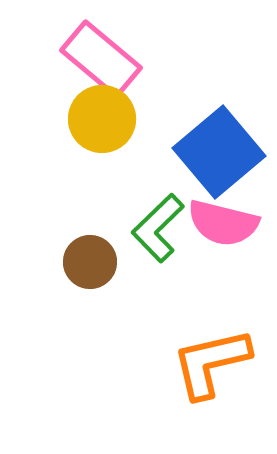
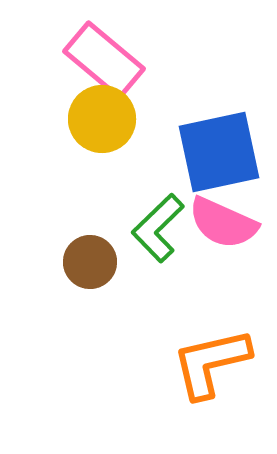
pink rectangle: moved 3 px right, 1 px down
blue square: rotated 28 degrees clockwise
pink semicircle: rotated 10 degrees clockwise
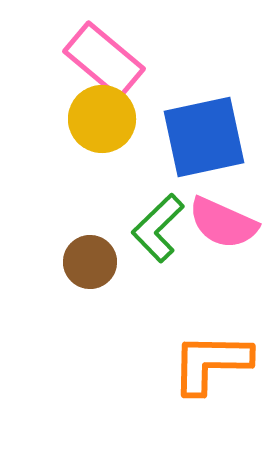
blue square: moved 15 px left, 15 px up
orange L-shape: rotated 14 degrees clockwise
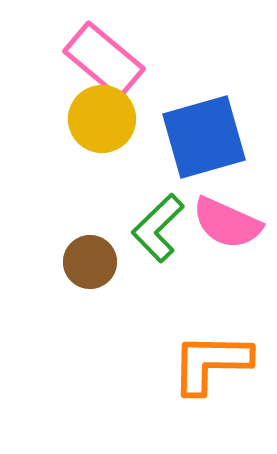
blue square: rotated 4 degrees counterclockwise
pink semicircle: moved 4 px right
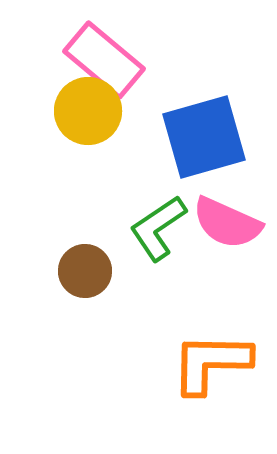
yellow circle: moved 14 px left, 8 px up
green L-shape: rotated 10 degrees clockwise
brown circle: moved 5 px left, 9 px down
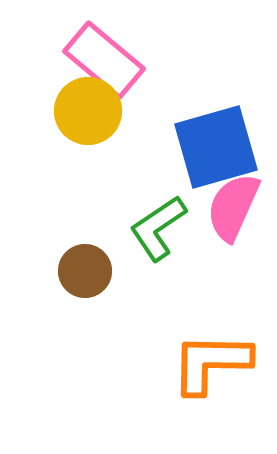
blue square: moved 12 px right, 10 px down
pink semicircle: moved 6 px right, 16 px up; rotated 90 degrees clockwise
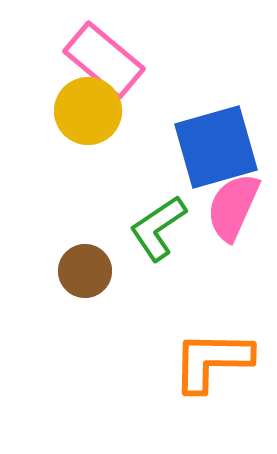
orange L-shape: moved 1 px right, 2 px up
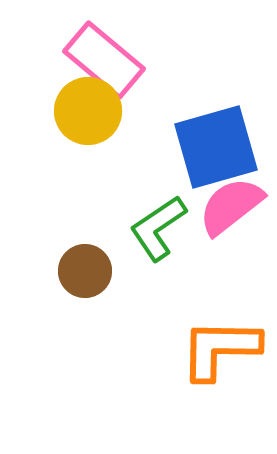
pink semicircle: moved 2 px left, 1 px up; rotated 28 degrees clockwise
orange L-shape: moved 8 px right, 12 px up
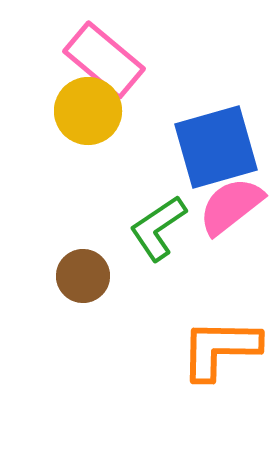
brown circle: moved 2 px left, 5 px down
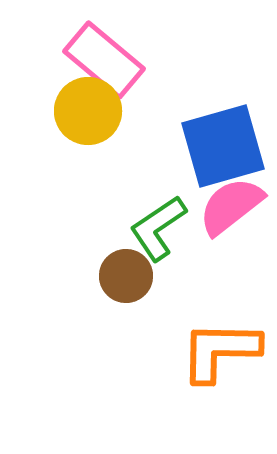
blue square: moved 7 px right, 1 px up
brown circle: moved 43 px right
orange L-shape: moved 2 px down
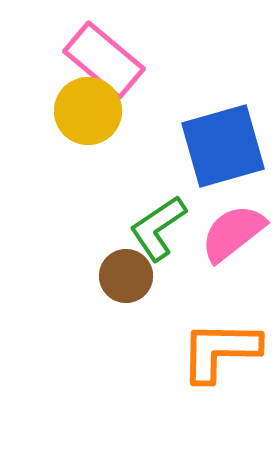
pink semicircle: moved 2 px right, 27 px down
